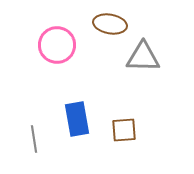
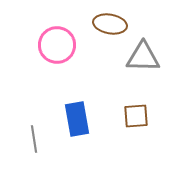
brown square: moved 12 px right, 14 px up
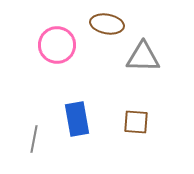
brown ellipse: moved 3 px left
brown square: moved 6 px down; rotated 8 degrees clockwise
gray line: rotated 20 degrees clockwise
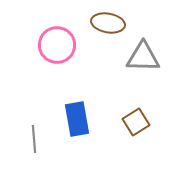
brown ellipse: moved 1 px right, 1 px up
brown square: rotated 36 degrees counterclockwise
gray line: rotated 16 degrees counterclockwise
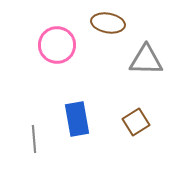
gray triangle: moved 3 px right, 3 px down
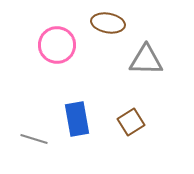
brown square: moved 5 px left
gray line: rotated 68 degrees counterclockwise
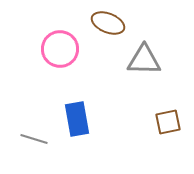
brown ellipse: rotated 12 degrees clockwise
pink circle: moved 3 px right, 4 px down
gray triangle: moved 2 px left
brown square: moved 37 px right; rotated 20 degrees clockwise
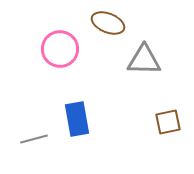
gray line: rotated 32 degrees counterclockwise
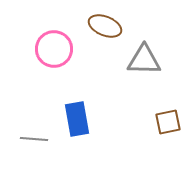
brown ellipse: moved 3 px left, 3 px down
pink circle: moved 6 px left
gray line: rotated 20 degrees clockwise
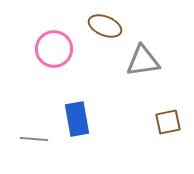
gray triangle: moved 1 px left, 1 px down; rotated 9 degrees counterclockwise
